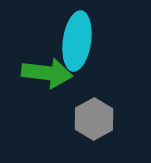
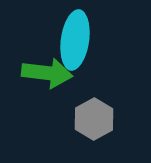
cyan ellipse: moved 2 px left, 1 px up
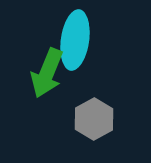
green arrow: rotated 105 degrees clockwise
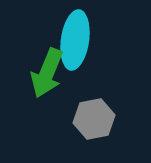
gray hexagon: rotated 18 degrees clockwise
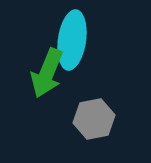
cyan ellipse: moved 3 px left
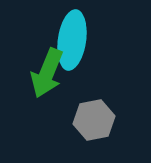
gray hexagon: moved 1 px down
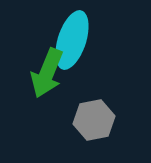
cyan ellipse: rotated 10 degrees clockwise
